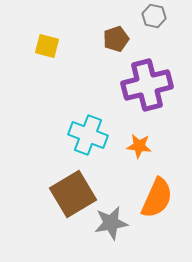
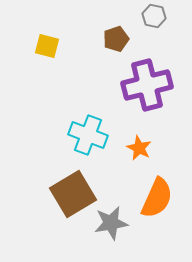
orange star: moved 2 px down; rotated 20 degrees clockwise
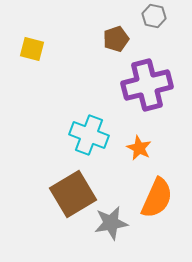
yellow square: moved 15 px left, 3 px down
cyan cross: moved 1 px right
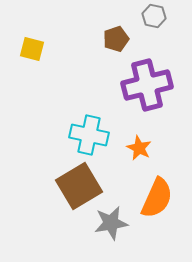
cyan cross: rotated 9 degrees counterclockwise
brown square: moved 6 px right, 8 px up
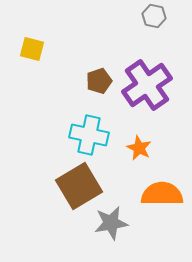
brown pentagon: moved 17 px left, 42 px down
purple cross: rotated 21 degrees counterclockwise
orange semicircle: moved 5 px right, 4 px up; rotated 114 degrees counterclockwise
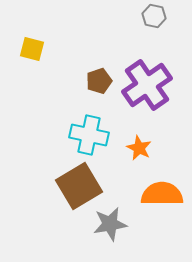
gray star: moved 1 px left, 1 px down
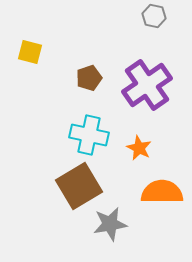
yellow square: moved 2 px left, 3 px down
brown pentagon: moved 10 px left, 3 px up
orange semicircle: moved 2 px up
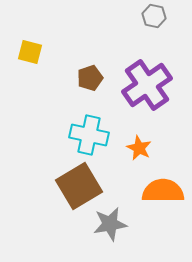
brown pentagon: moved 1 px right
orange semicircle: moved 1 px right, 1 px up
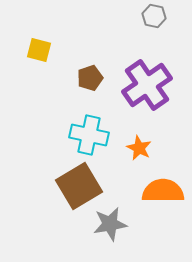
yellow square: moved 9 px right, 2 px up
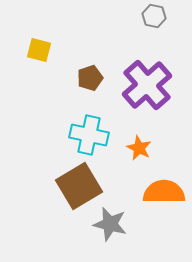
purple cross: rotated 6 degrees counterclockwise
orange semicircle: moved 1 px right, 1 px down
gray star: rotated 24 degrees clockwise
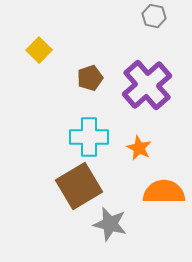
yellow square: rotated 30 degrees clockwise
cyan cross: moved 2 px down; rotated 12 degrees counterclockwise
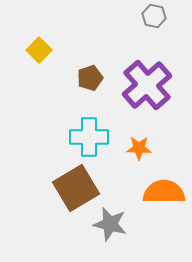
orange star: rotated 25 degrees counterclockwise
brown square: moved 3 px left, 2 px down
